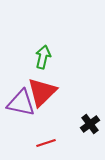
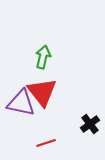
red triangle: rotated 24 degrees counterclockwise
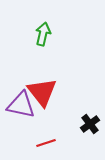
green arrow: moved 23 px up
purple triangle: moved 2 px down
